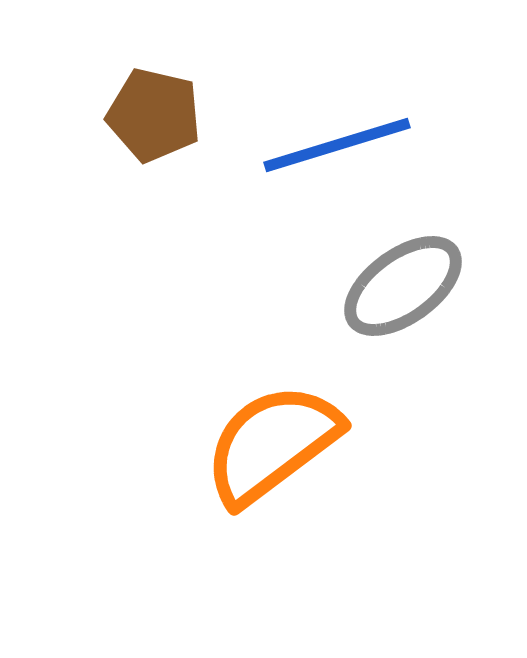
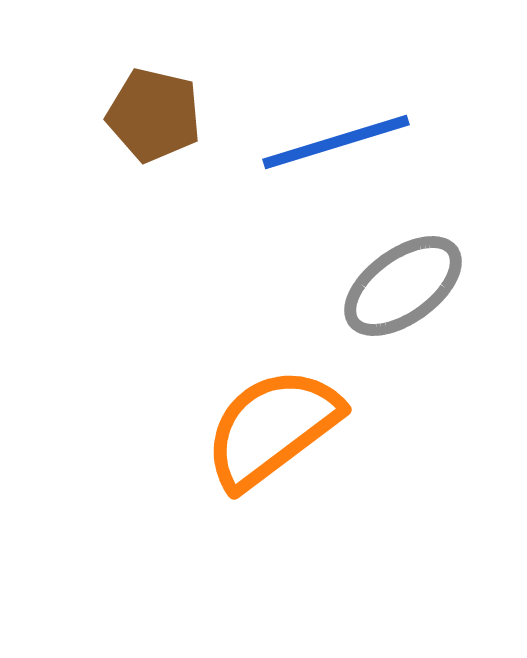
blue line: moved 1 px left, 3 px up
orange semicircle: moved 16 px up
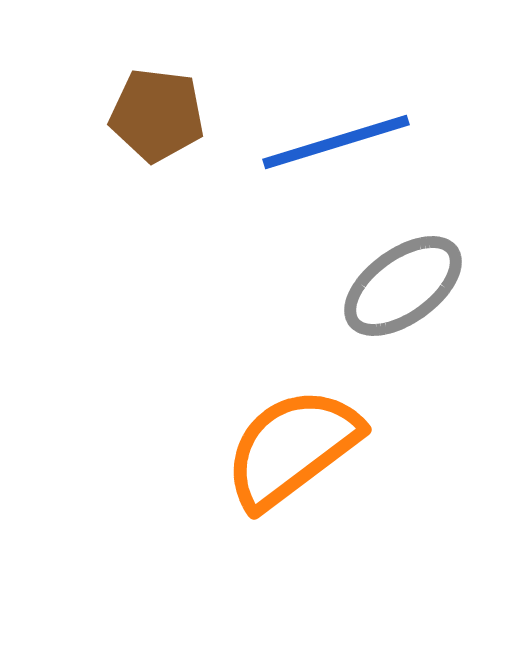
brown pentagon: moved 3 px right; rotated 6 degrees counterclockwise
orange semicircle: moved 20 px right, 20 px down
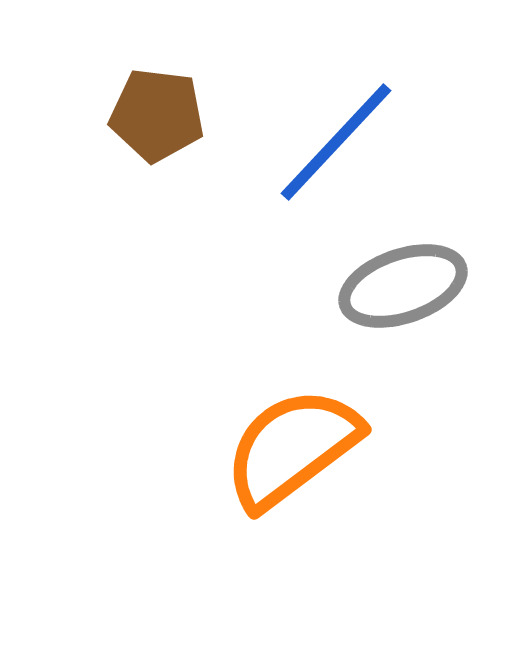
blue line: rotated 30 degrees counterclockwise
gray ellipse: rotated 17 degrees clockwise
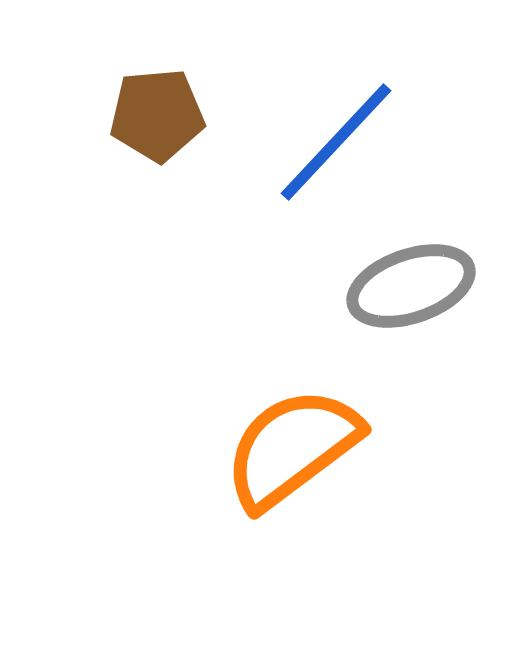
brown pentagon: rotated 12 degrees counterclockwise
gray ellipse: moved 8 px right
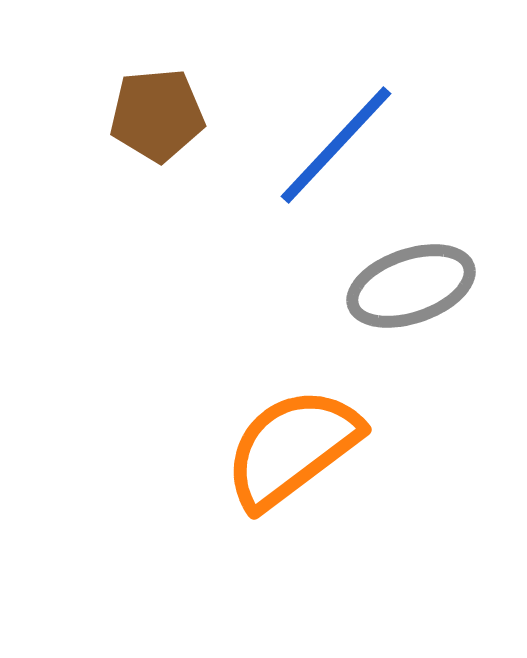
blue line: moved 3 px down
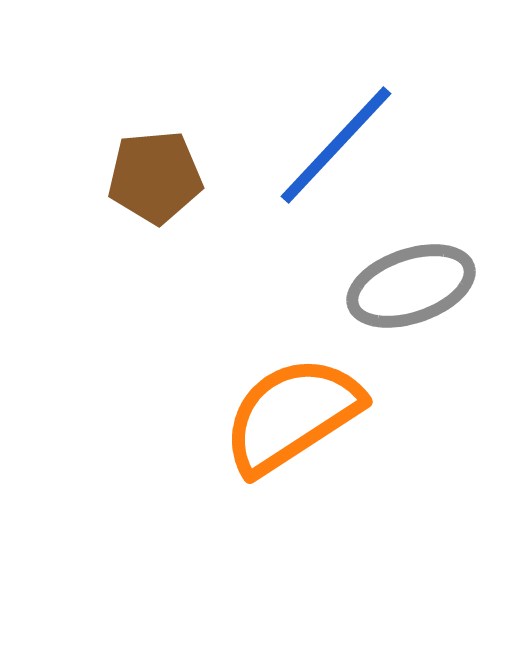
brown pentagon: moved 2 px left, 62 px down
orange semicircle: moved 33 px up; rotated 4 degrees clockwise
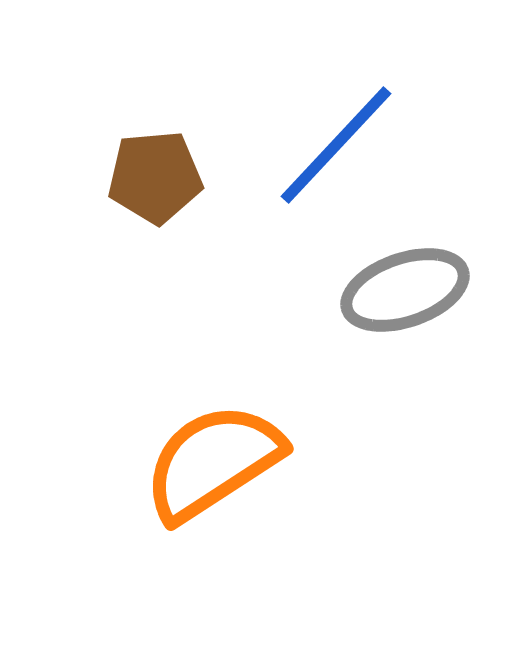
gray ellipse: moved 6 px left, 4 px down
orange semicircle: moved 79 px left, 47 px down
